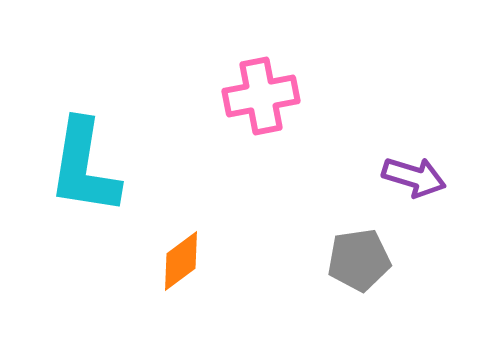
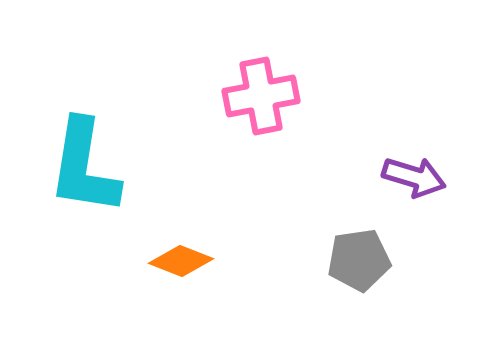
orange diamond: rotated 58 degrees clockwise
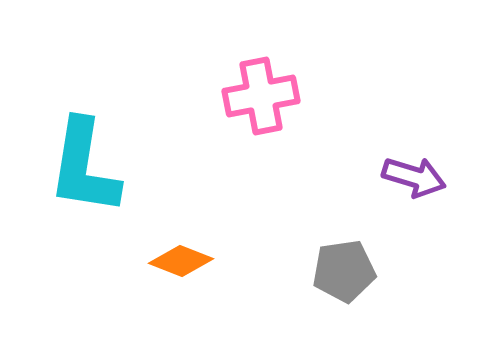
gray pentagon: moved 15 px left, 11 px down
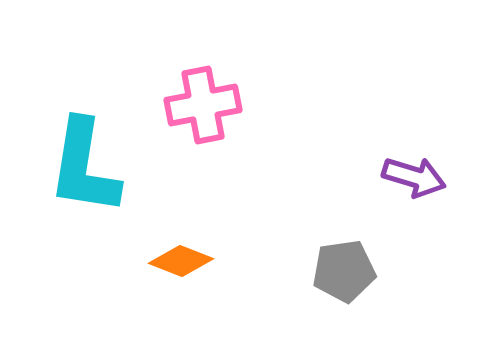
pink cross: moved 58 px left, 9 px down
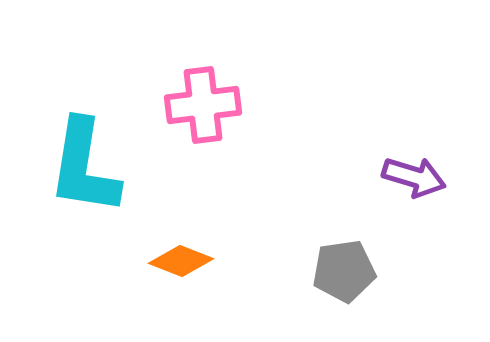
pink cross: rotated 4 degrees clockwise
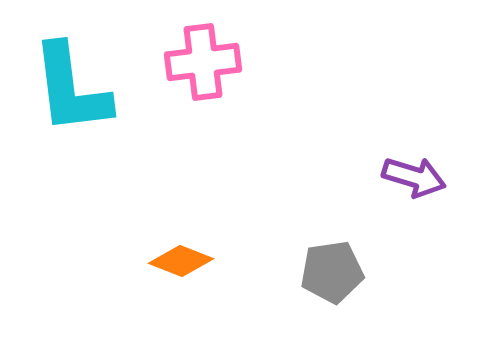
pink cross: moved 43 px up
cyan L-shape: moved 13 px left, 78 px up; rotated 16 degrees counterclockwise
gray pentagon: moved 12 px left, 1 px down
